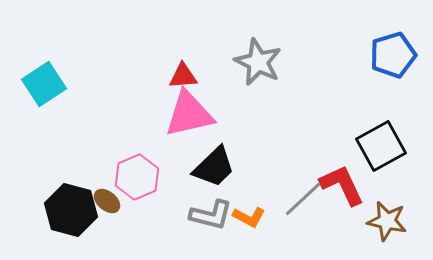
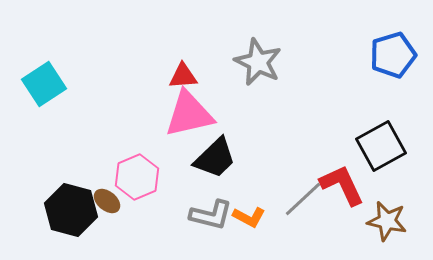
black trapezoid: moved 1 px right, 9 px up
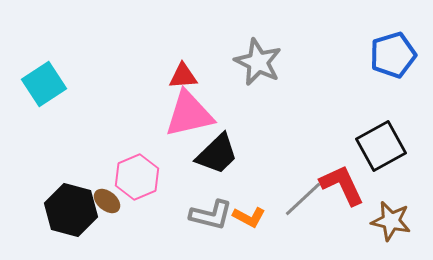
black trapezoid: moved 2 px right, 4 px up
brown star: moved 4 px right
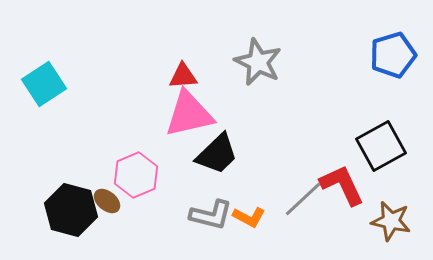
pink hexagon: moved 1 px left, 2 px up
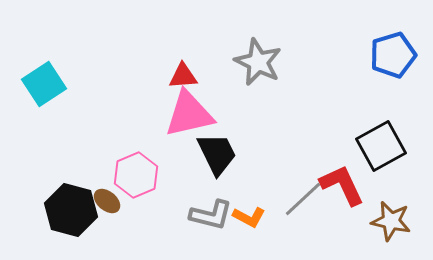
black trapezoid: rotated 72 degrees counterclockwise
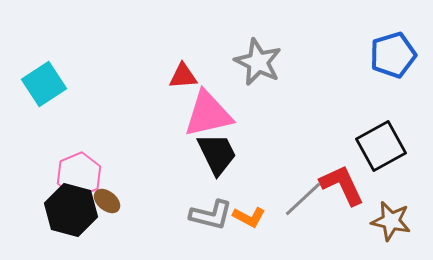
pink triangle: moved 19 px right
pink hexagon: moved 57 px left
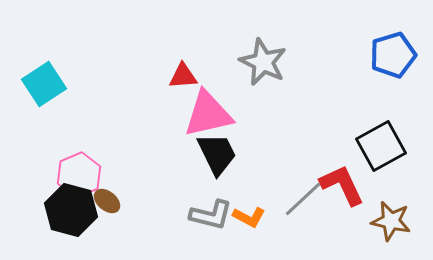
gray star: moved 5 px right
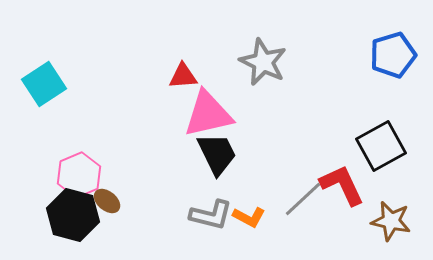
black hexagon: moved 2 px right, 5 px down
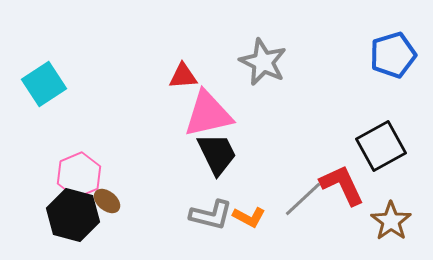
brown star: rotated 24 degrees clockwise
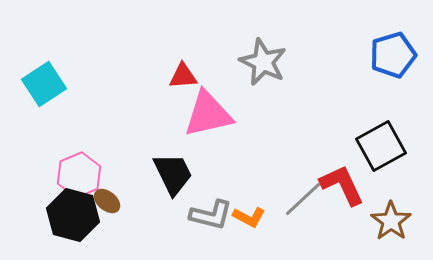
black trapezoid: moved 44 px left, 20 px down
